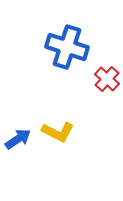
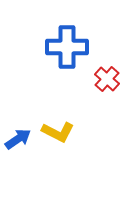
blue cross: rotated 18 degrees counterclockwise
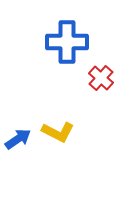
blue cross: moved 5 px up
red cross: moved 6 px left, 1 px up
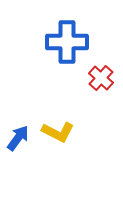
blue arrow: moved 1 px up; rotated 20 degrees counterclockwise
